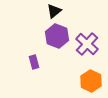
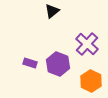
black triangle: moved 2 px left
purple hexagon: moved 1 px right, 28 px down
purple rectangle: moved 4 px left, 1 px down; rotated 56 degrees counterclockwise
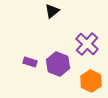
purple rectangle: moved 1 px up
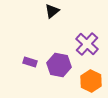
purple hexagon: moved 1 px right, 1 px down; rotated 10 degrees counterclockwise
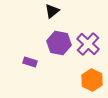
purple cross: moved 1 px right
purple hexagon: moved 22 px up
orange hexagon: moved 1 px right, 1 px up
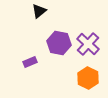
black triangle: moved 13 px left
purple rectangle: rotated 40 degrees counterclockwise
orange hexagon: moved 4 px left, 2 px up
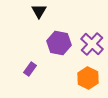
black triangle: rotated 21 degrees counterclockwise
purple cross: moved 4 px right
purple rectangle: moved 7 px down; rotated 32 degrees counterclockwise
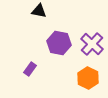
black triangle: rotated 49 degrees counterclockwise
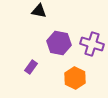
purple cross: rotated 25 degrees counterclockwise
purple rectangle: moved 1 px right, 2 px up
orange hexagon: moved 13 px left
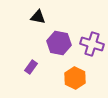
black triangle: moved 1 px left, 6 px down
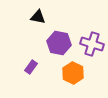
orange hexagon: moved 2 px left, 5 px up
